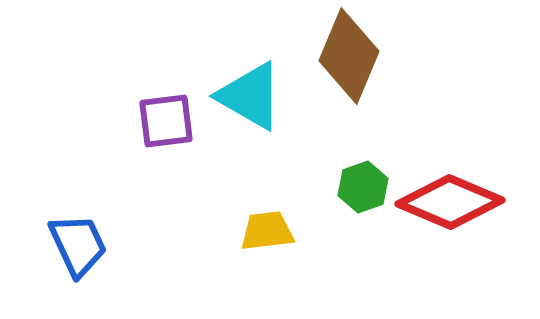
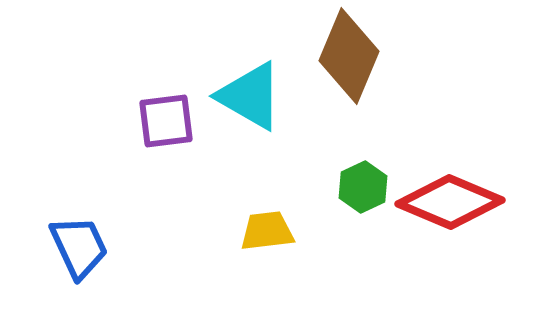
green hexagon: rotated 6 degrees counterclockwise
blue trapezoid: moved 1 px right, 2 px down
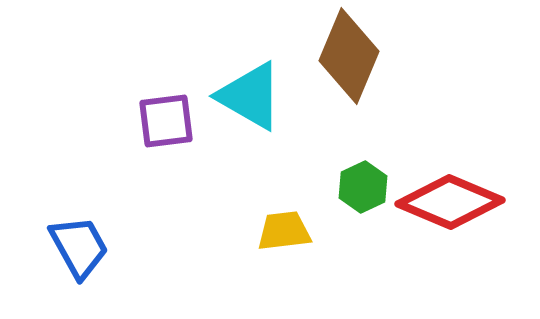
yellow trapezoid: moved 17 px right
blue trapezoid: rotated 4 degrees counterclockwise
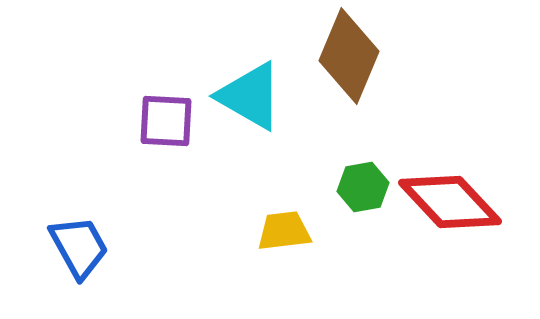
purple square: rotated 10 degrees clockwise
green hexagon: rotated 15 degrees clockwise
red diamond: rotated 24 degrees clockwise
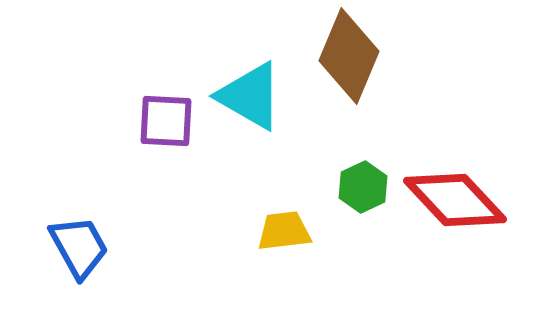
green hexagon: rotated 15 degrees counterclockwise
red diamond: moved 5 px right, 2 px up
